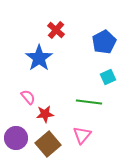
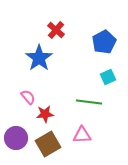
pink triangle: rotated 48 degrees clockwise
brown square: rotated 10 degrees clockwise
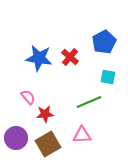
red cross: moved 14 px right, 27 px down
blue star: rotated 28 degrees counterclockwise
cyan square: rotated 35 degrees clockwise
green line: rotated 30 degrees counterclockwise
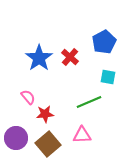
blue star: rotated 28 degrees clockwise
brown square: rotated 10 degrees counterclockwise
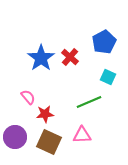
blue star: moved 2 px right
cyan square: rotated 14 degrees clockwise
purple circle: moved 1 px left, 1 px up
brown square: moved 1 px right, 2 px up; rotated 25 degrees counterclockwise
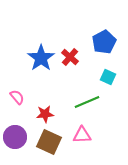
pink semicircle: moved 11 px left
green line: moved 2 px left
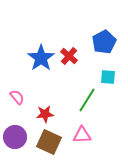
red cross: moved 1 px left, 1 px up
cyan square: rotated 21 degrees counterclockwise
green line: moved 2 px up; rotated 35 degrees counterclockwise
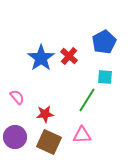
cyan square: moved 3 px left
